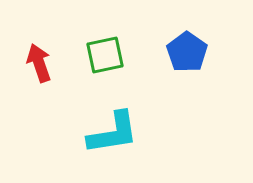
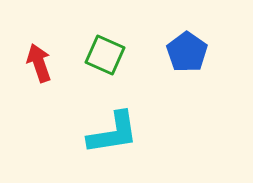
green square: rotated 36 degrees clockwise
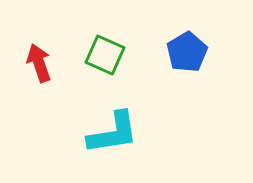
blue pentagon: rotated 6 degrees clockwise
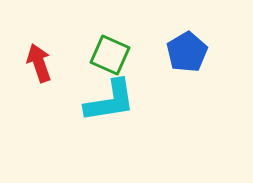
green square: moved 5 px right
cyan L-shape: moved 3 px left, 32 px up
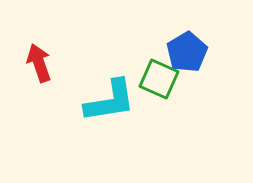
green square: moved 49 px right, 24 px down
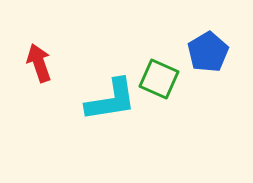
blue pentagon: moved 21 px right
cyan L-shape: moved 1 px right, 1 px up
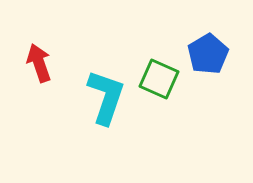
blue pentagon: moved 2 px down
cyan L-shape: moved 5 px left, 3 px up; rotated 62 degrees counterclockwise
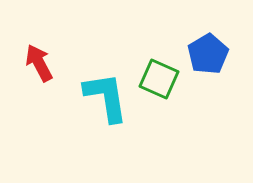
red arrow: rotated 9 degrees counterclockwise
cyan L-shape: rotated 28 degrees counterclockwise
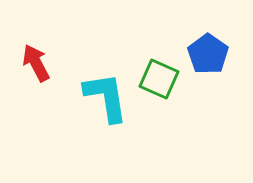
blue pentagon: rotated 6 degrees counterclockwise
red arrow: moved 3 px left
